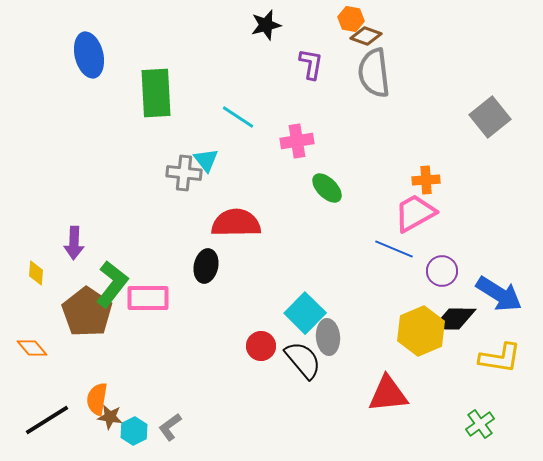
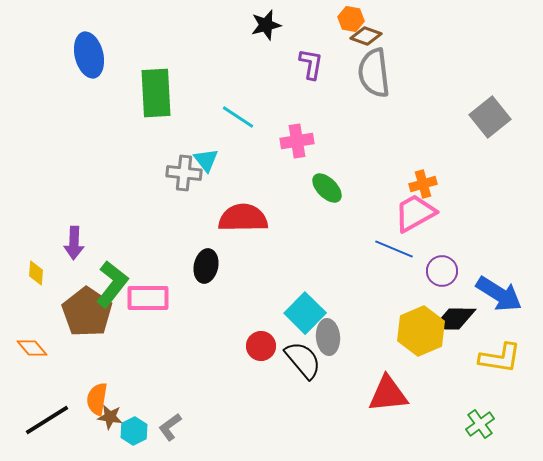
orange cross: moved 3 px left, 4 px down; rotated 12 degrees counterclockwise
red semicircle: moved 7 px right, 5 px up
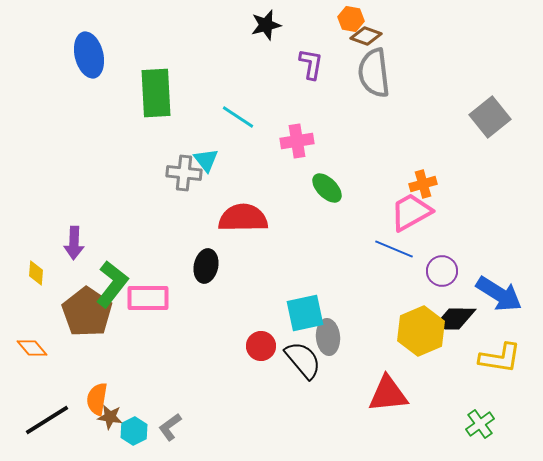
pink trapezoid: moved 4 px left, 1 px up
cyan square: rotated 33 degrees clockwise
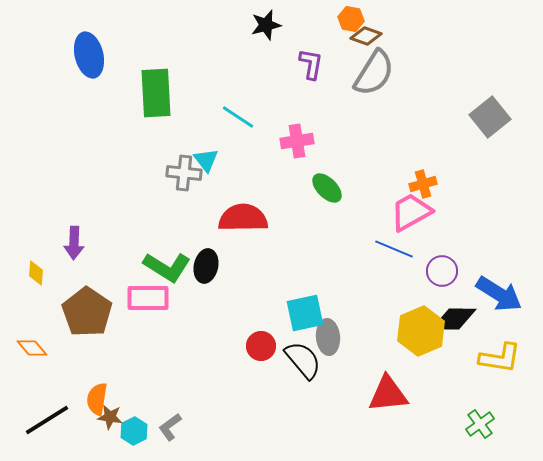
gray semicircle: rotated 141 degrees counterclockwise
green L-shape: moved 55 px right, 17 px up; rotated 84 degrees clockwise
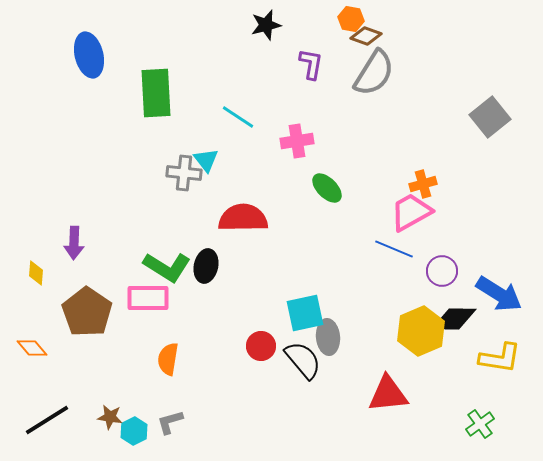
orange semicircle: moved 71 px right, 40 px up
gray L-shape: moved 5 px up; rotated 20 degrees clockwise
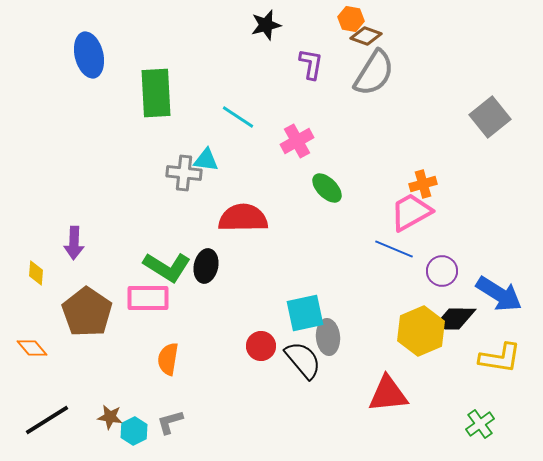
pink cross: rotated 20 degrees counterclockwise
cyan triangle: rotated 44 degrees counterclockwise
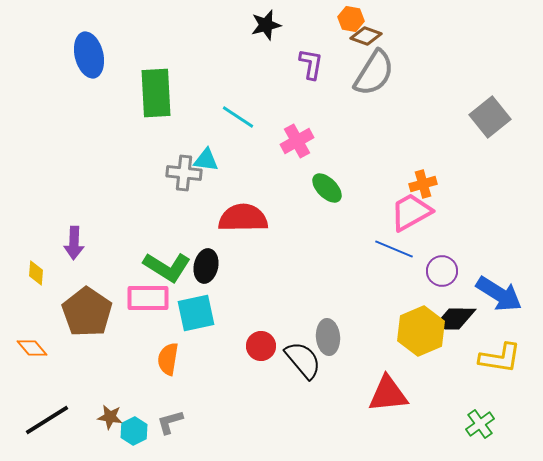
cyan square: moved 109 px left
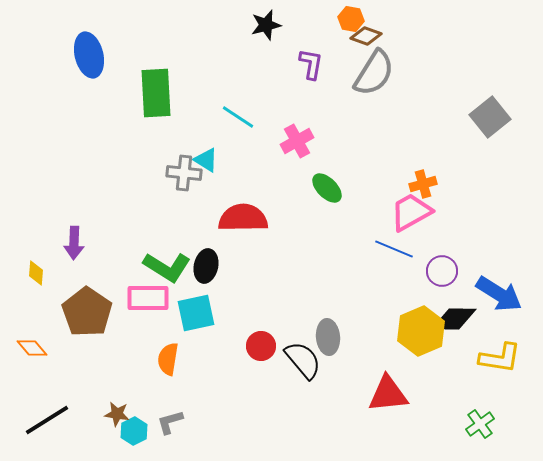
cyan triangle: rotated 24 degrees clockwise
brown star: moved 7 px right, 3 px up
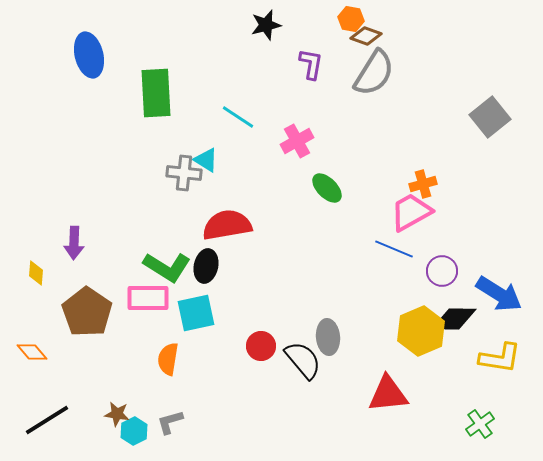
red semicircle: moved 16 px left, 7 px down; rotated 9 degrees counterclockwise
orange diamond: moved 4 px down
